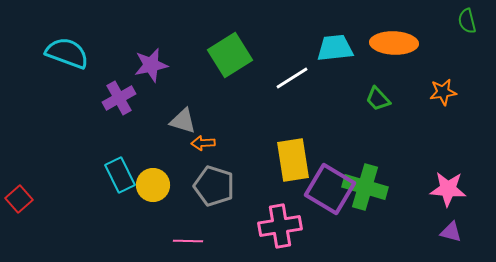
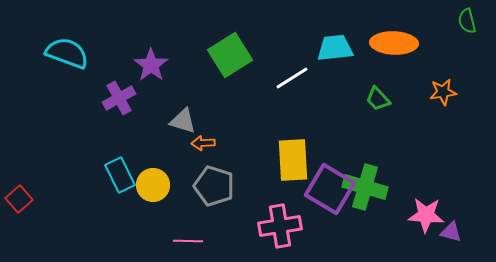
purple star: rotated 24 degrees counterclockwise
yellow rectangle: rotated 6 degrees clockwise
pink star: moved 22 px left, 26 px down
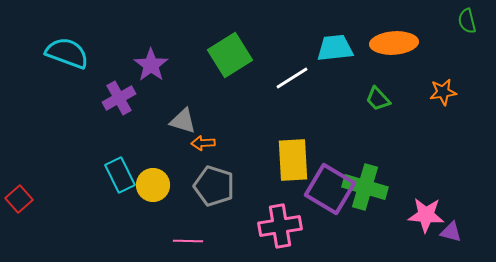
orange ellipse: rotated 6 degrees counterclockwise
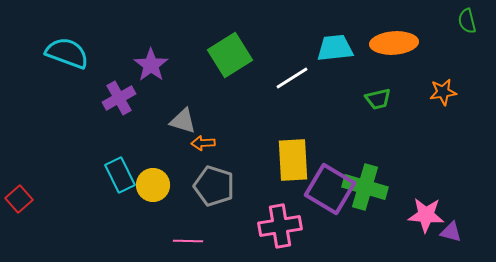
green trapezoid: rotated 60 degrees counterclockwise
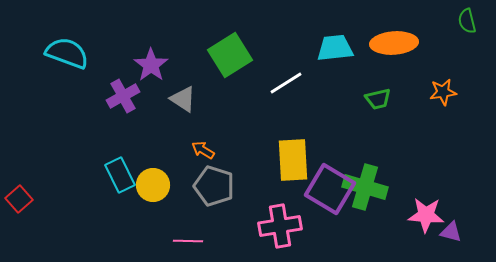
white line: moved 6 px left, 5 px down
purple cross: moved 4 px right, 2 px up
gray triangle: moved 22 px up; rotated 16 degrees clockwise
orange arrow: moved 7 px down; rotated 35 degrees clockwise
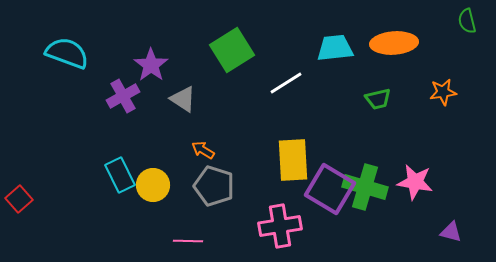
green square: moved 2 px right, 5 px up
pink star: moved 11 px left, 33 px up; rotated 6 degrees clockwise
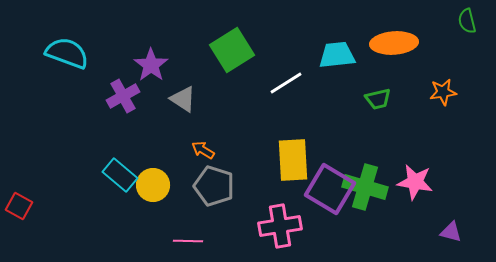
cyan trapezoid: moved 2 px right, 7 px down
cyan rectangle: rotated 24 degrees counterclockwise
red square: moved 7 px down; rotated 20 degrees counterclockwise
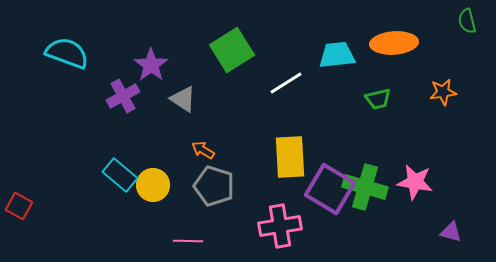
yellow rectangle: moved 3 px left, 3 px up
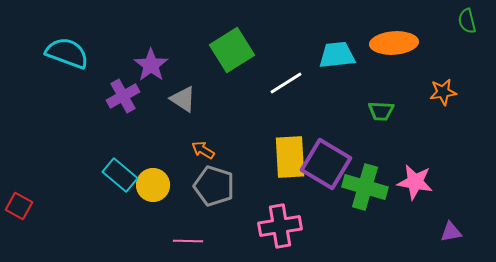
green trapezoid: moved 3 px right, 12 px down; rotated 16 degrees clockwise
purple square: moved 4 px left, 25 px up
purple triangle: rotated 25 degrees counterclockwise
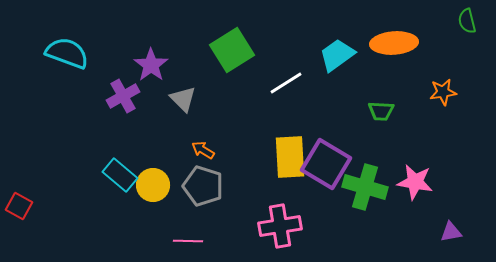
cyan trapezoid: rotated 30 degrees counterclockwise
gray triangle: rotated 12 degrees clockwise
gray pentagon: moved 11 px left
